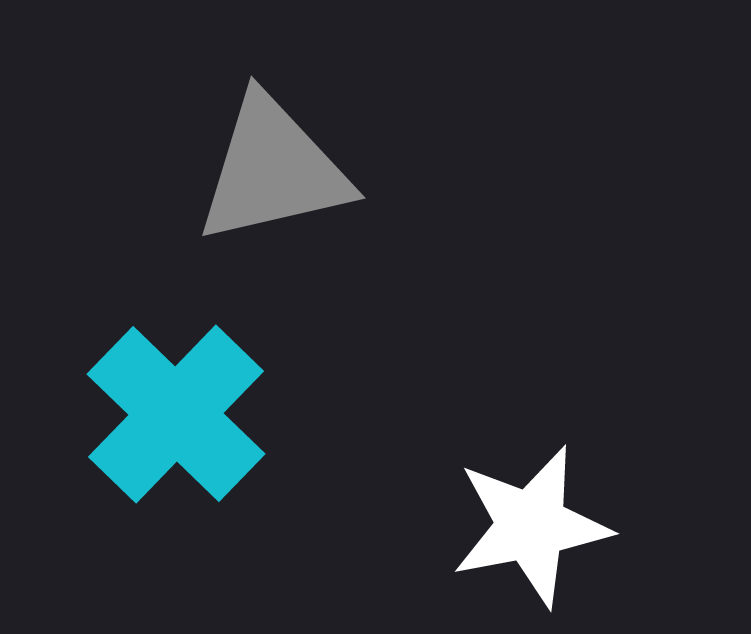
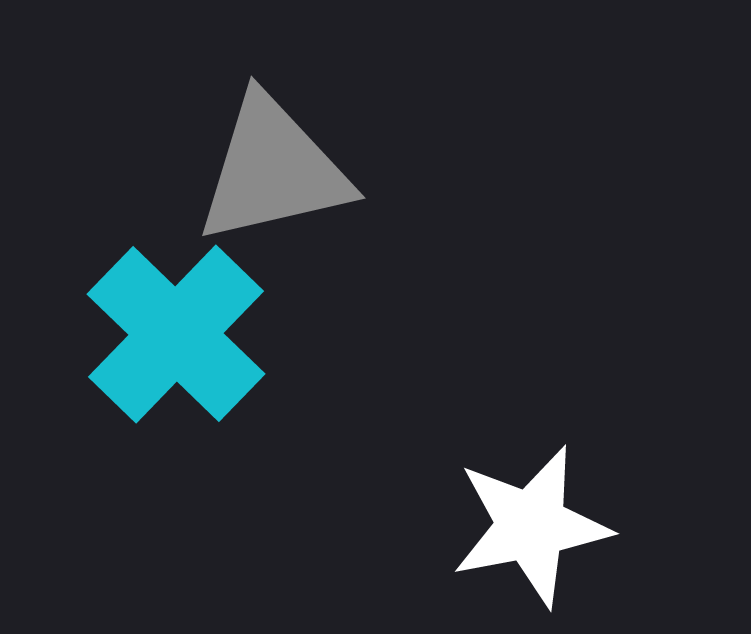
cyan cross: moved 80 px up
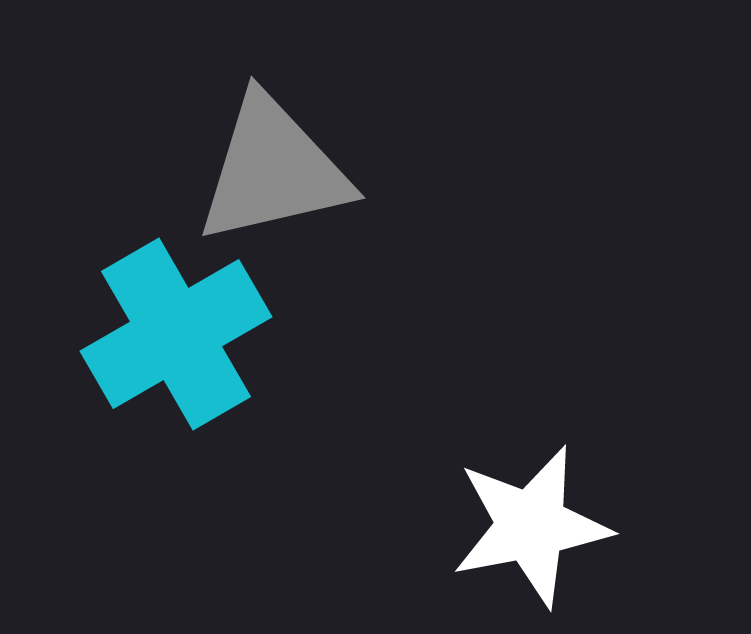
cyan cross: rotated 16 degrees clockwise
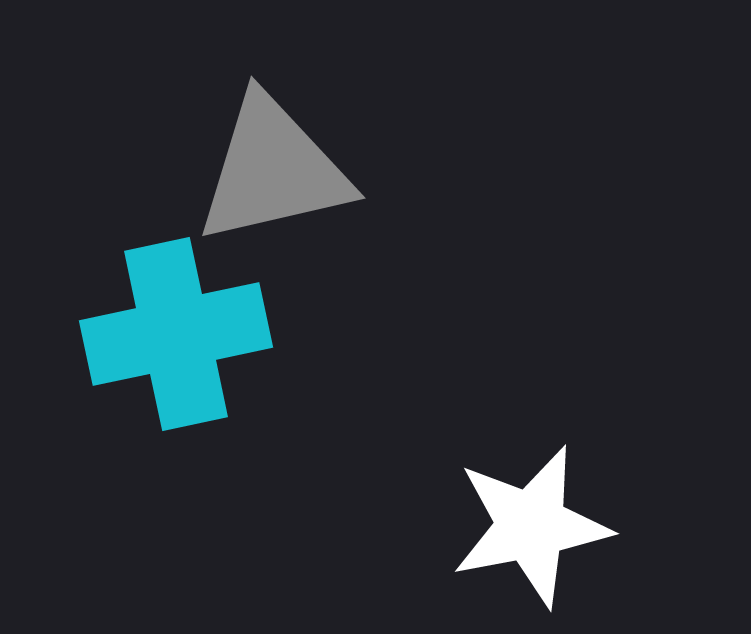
cyan cross: rotated 18 degrees clockwise
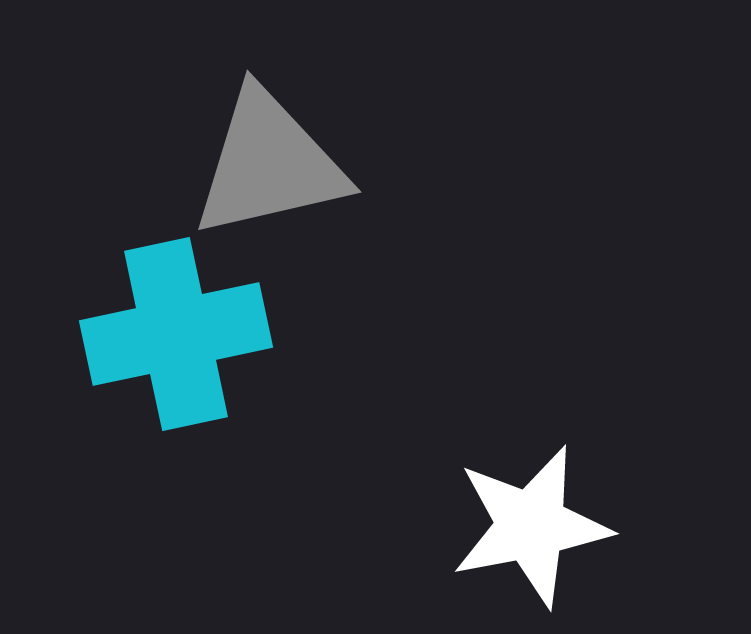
gray triangle: moved 4 px left, 6 px up
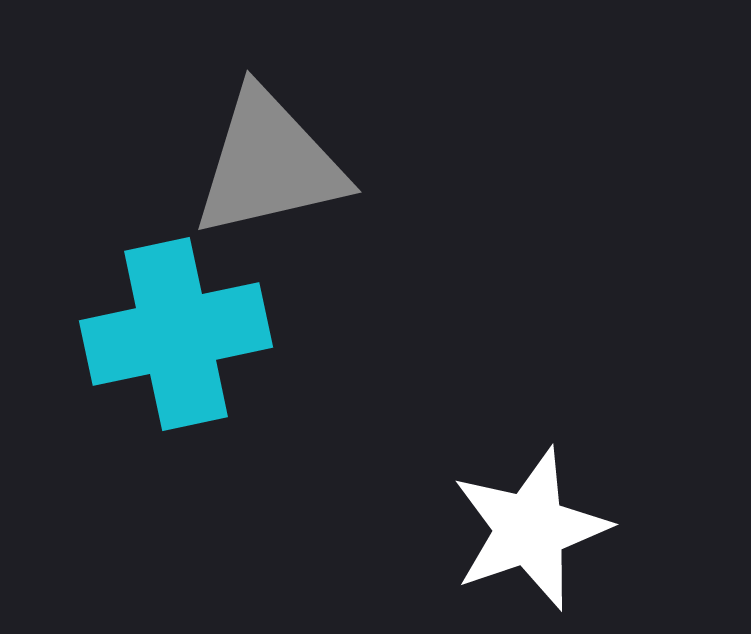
white star: moved 1 px left, 3 px down; rotated 8 degrees counterclockwise
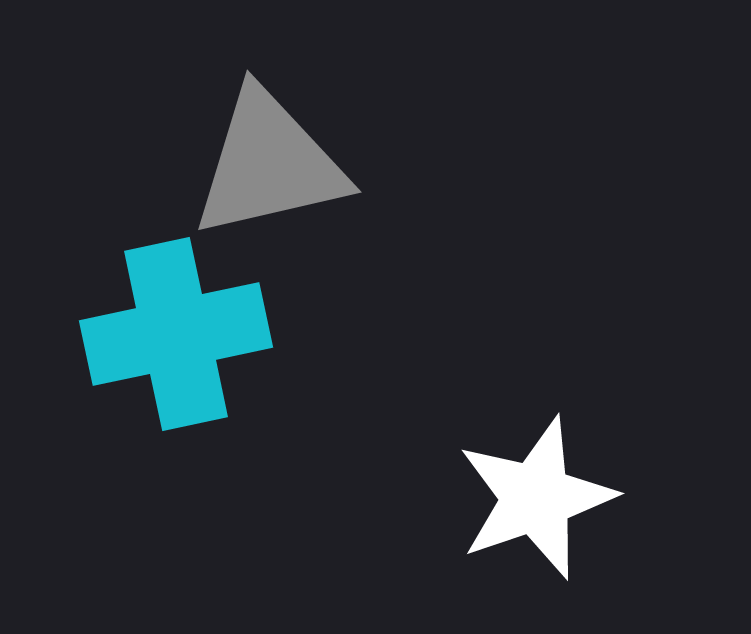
white star: moved 6 px right, 31 px up
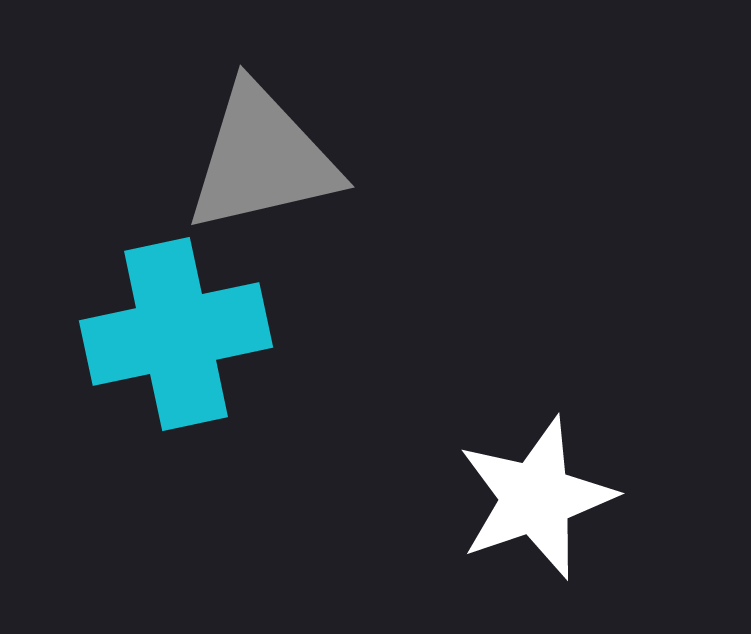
gray triangle: moved 7 px left, 5 px up
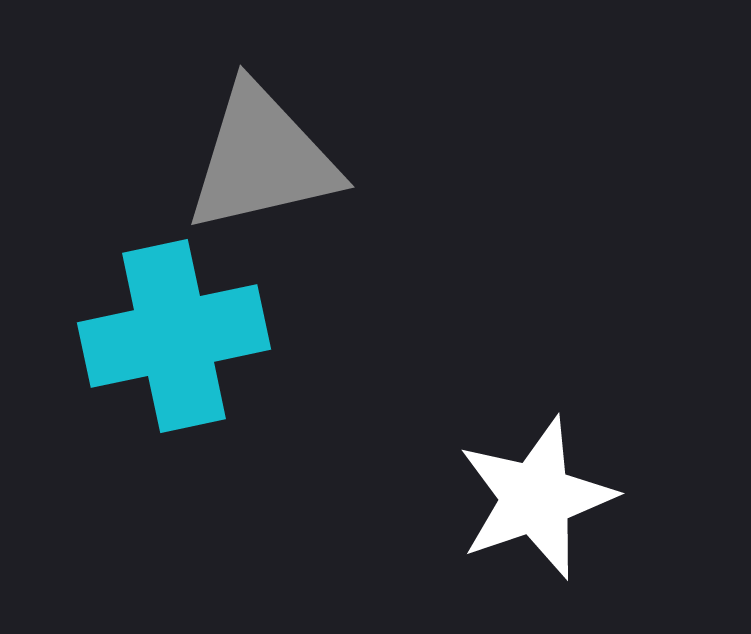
cyan cross: moved 2 px left, 2 px down
